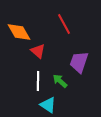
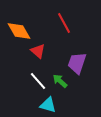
red line: moved 1 px up
orange diamond: moved 1 px up
purple trapezoid: moved 2 px left, 1 px down
white line: rotated 42 degrees counterclockwise
cyan triangle: rotated 18 degrees counterclockwise
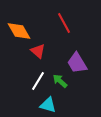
purple trapezoid: rotated 50 degrees counterclockwise
white line: rotated 72 degrees clockwise
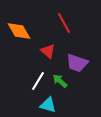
red triangle: moved 10 px right
purple trapezoid: rotated 40 degrees counterclockwise
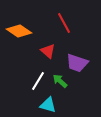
orange diamond: rotated 25 degrees counterclockwise
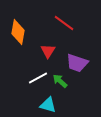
red line: rotated 25 degrees counterclockwise
orange diamond: moved 1 px left, 1 px down; rotated 65 degrees clockwise
red triangle: rotated 21 degrees clockwise
white line: moved 3 px up; rotated 30 degrees clockwise
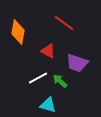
red triangle: rotated 35 degrees counterclockwise
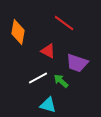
green arrow: moved 1 px right
